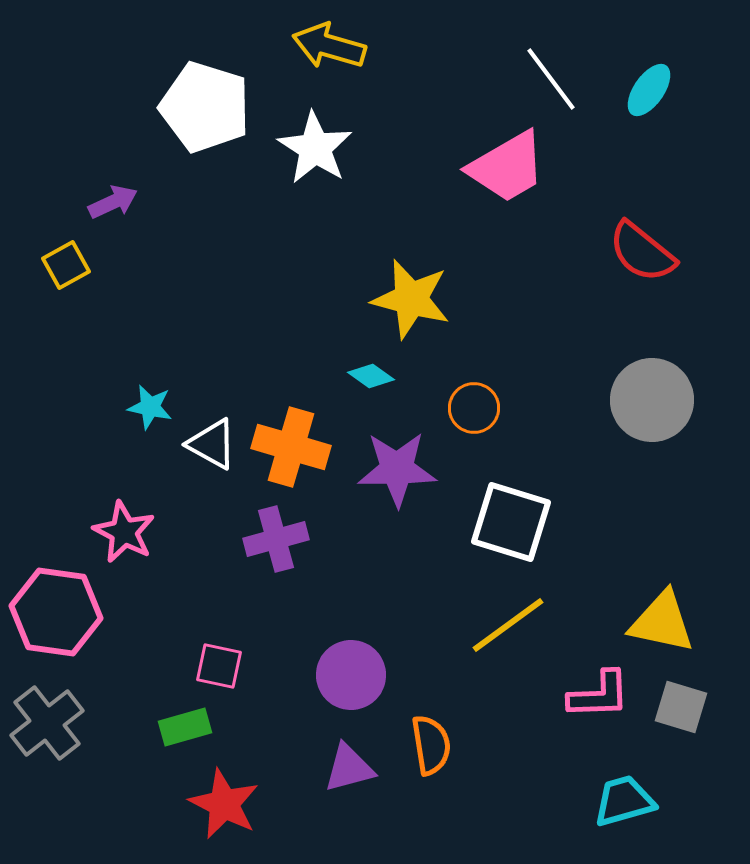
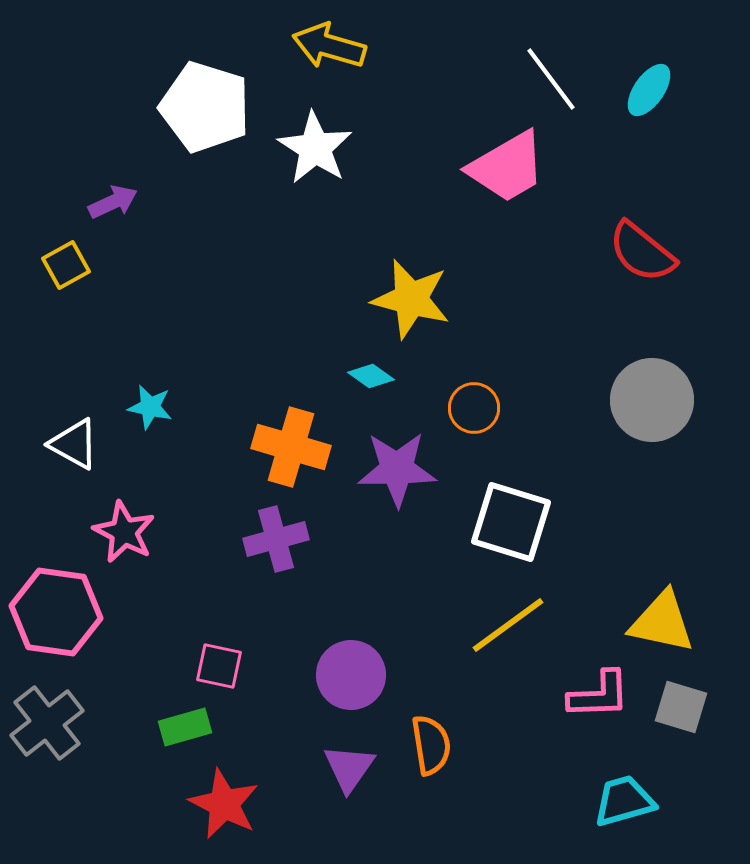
white triangle: moved 138 px left
purple triangle: rotated 40 degrees counterclockwise
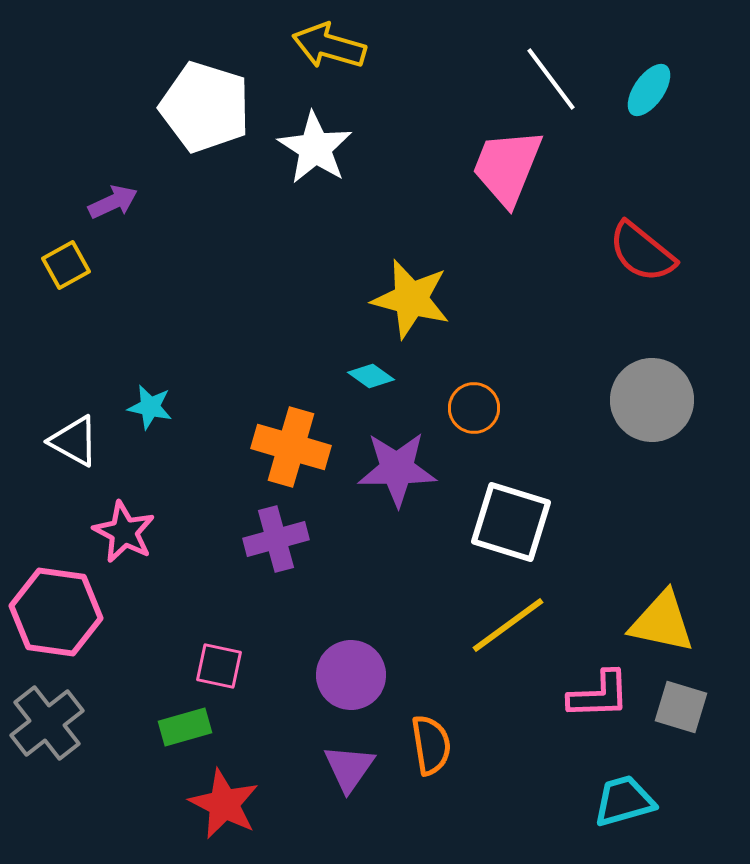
pink trapezoid: rotated 142 degrees clockwise
white triangle: moved 3 px up
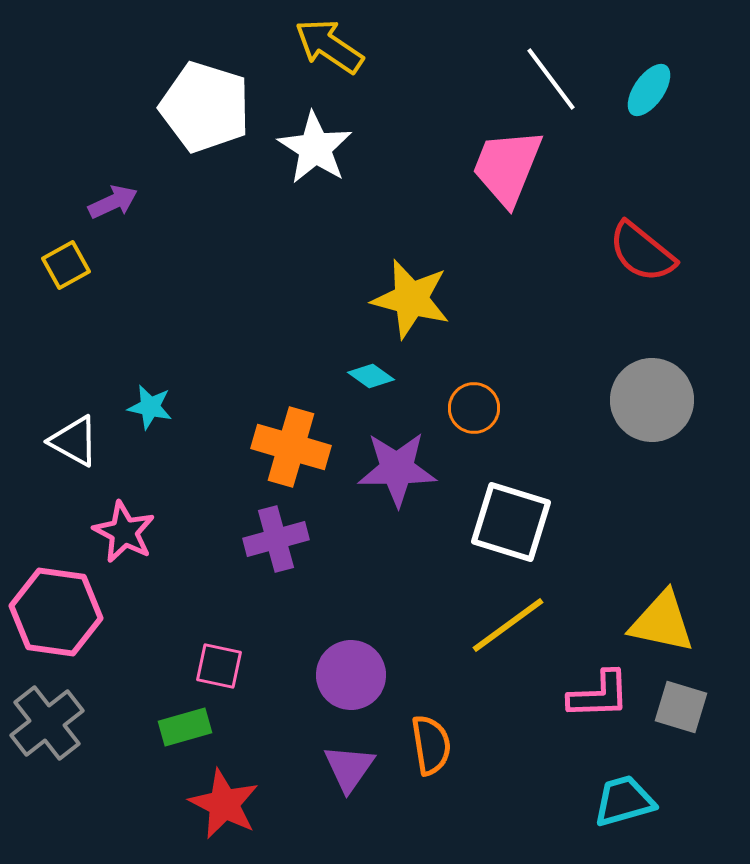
yellow arrow: rotated 18 degrees clockwise
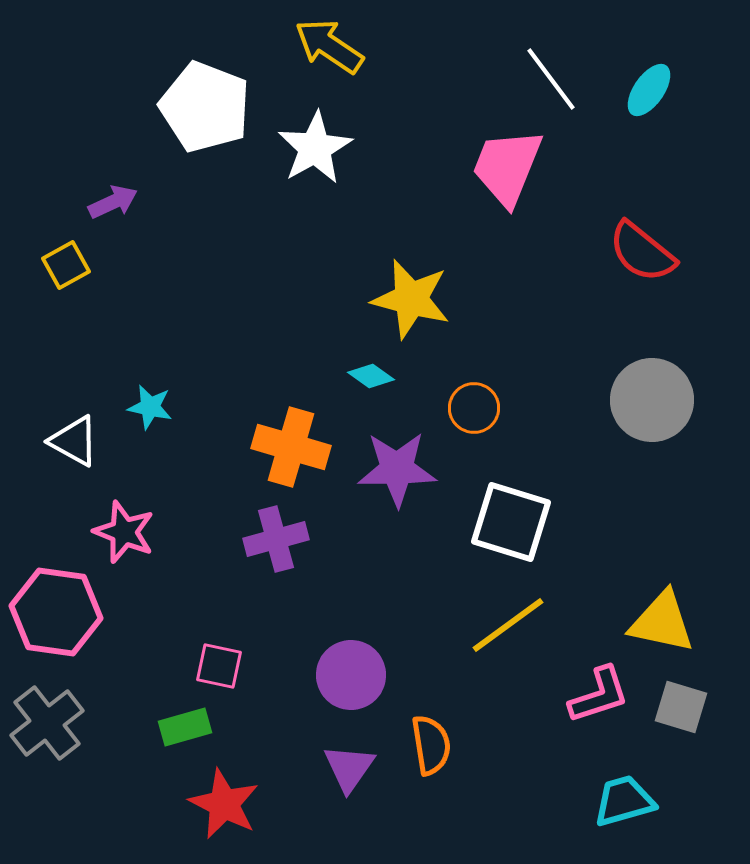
white pentagon: rotated 4 degrees clockwise
white star: rotated 10 degrees clockwise
pink star: rotated 6 degrees counterclockwise
pink L-shape: rotated 16 degrees counterclockwise
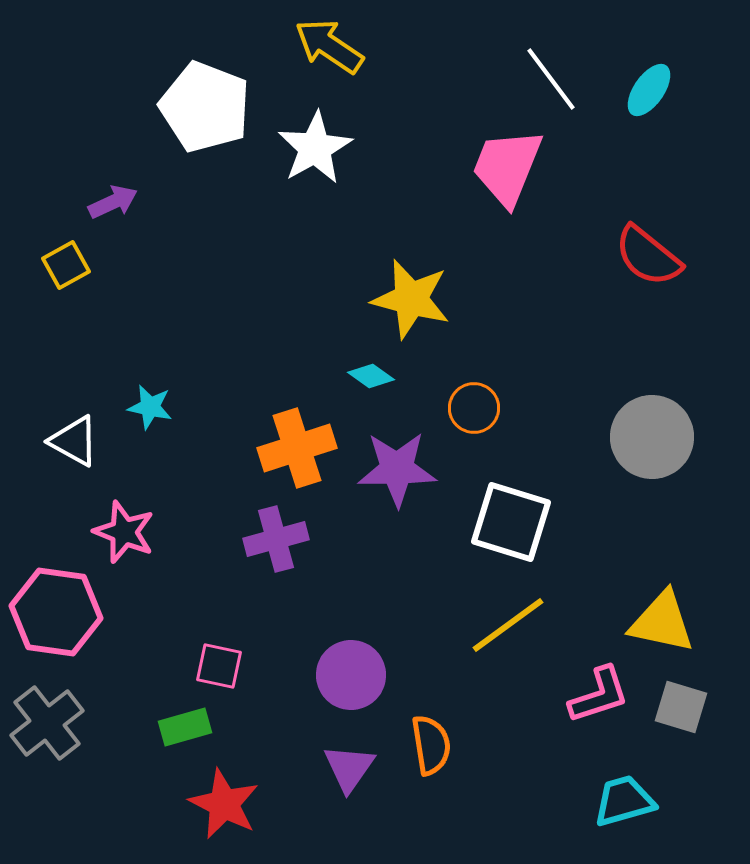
red semicircle: moved 6 px right, 4 px down
gray circle: moved 37 px down
orange cross: moved 6 px right, 1 px down; rotated 34 degrees counterclockwise
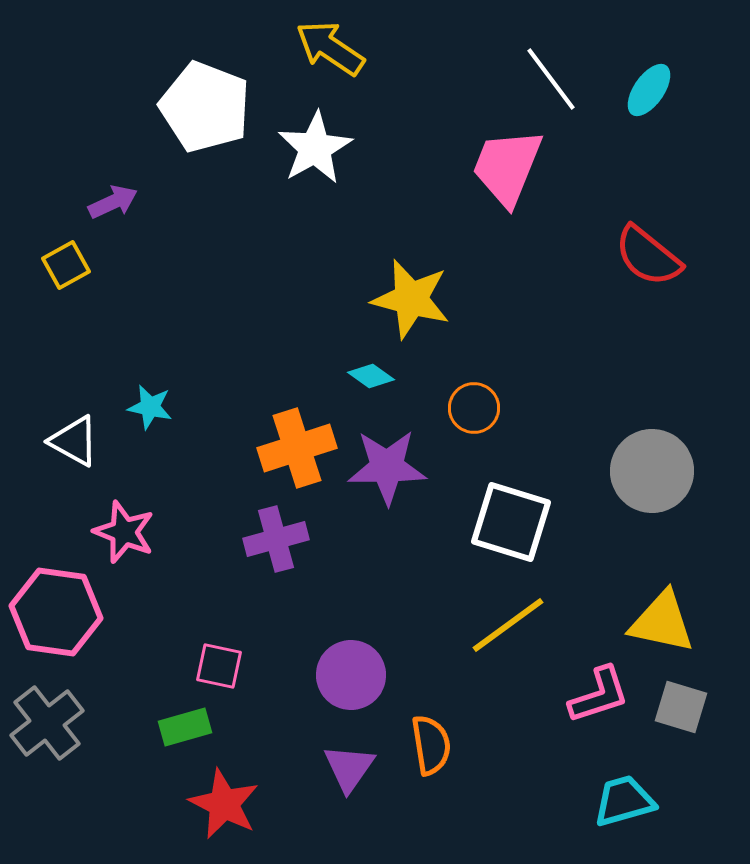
yellow arrow: moved 1 px right, 2 px down
gray circle: moved 34 px down
purple star: moved 10 px left, 2 px up
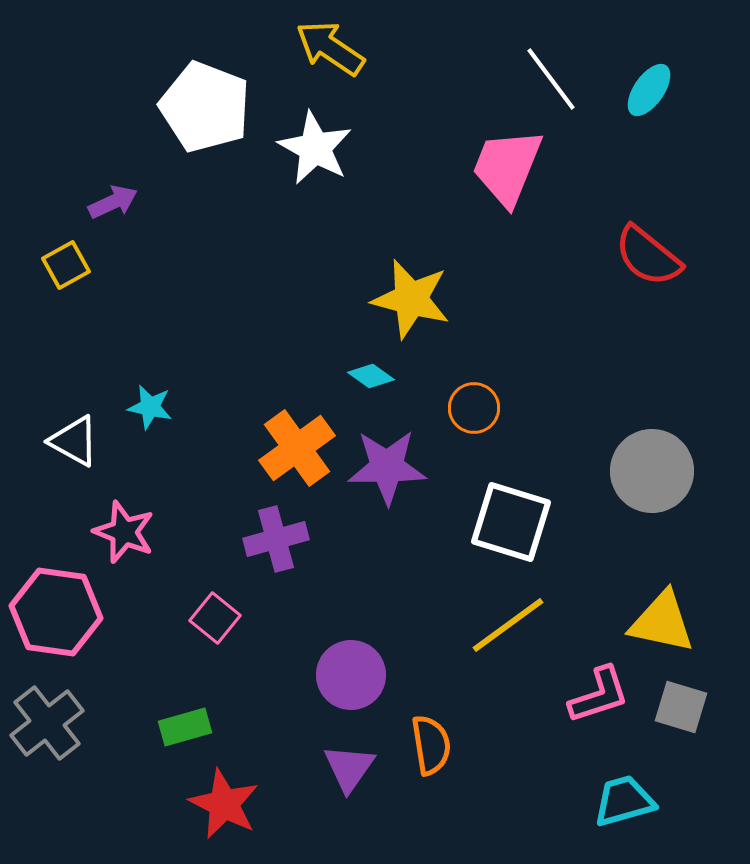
white star: rotated 14 degrees counterclockwise
orange cross: rotated 18 degrees counterclockwise
pink square: moved 4 px left, 48 px up; rotated 27 degrees clockwise
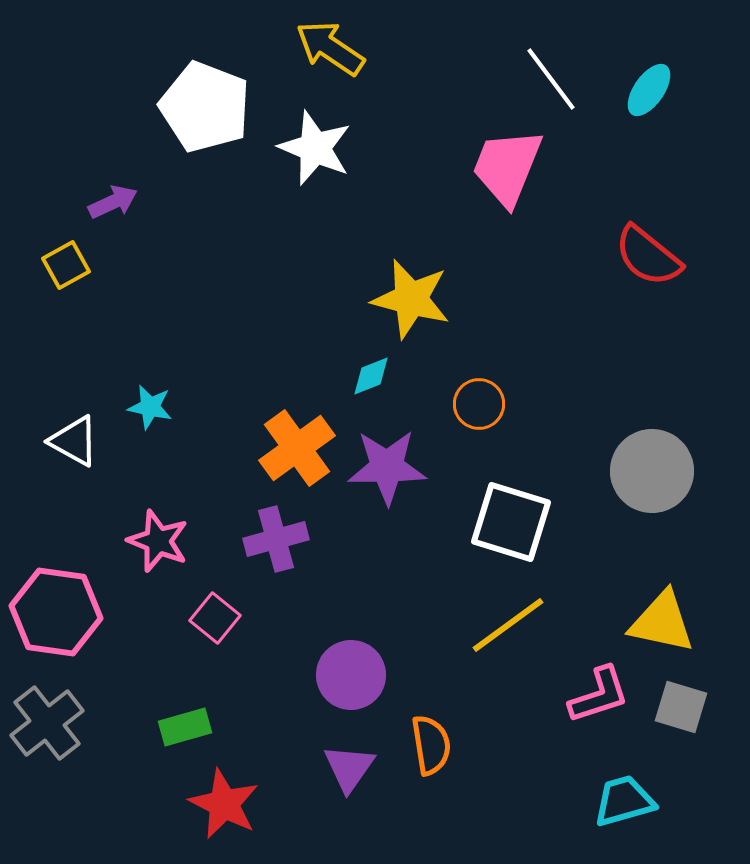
white star: rotated 6 degrees counterclockwise
cyan diamond: rotated 57 degrees counterclockwise
orange circle: moved 5 px right, 4 px up
pink star: moved 34 px right, 9 px down
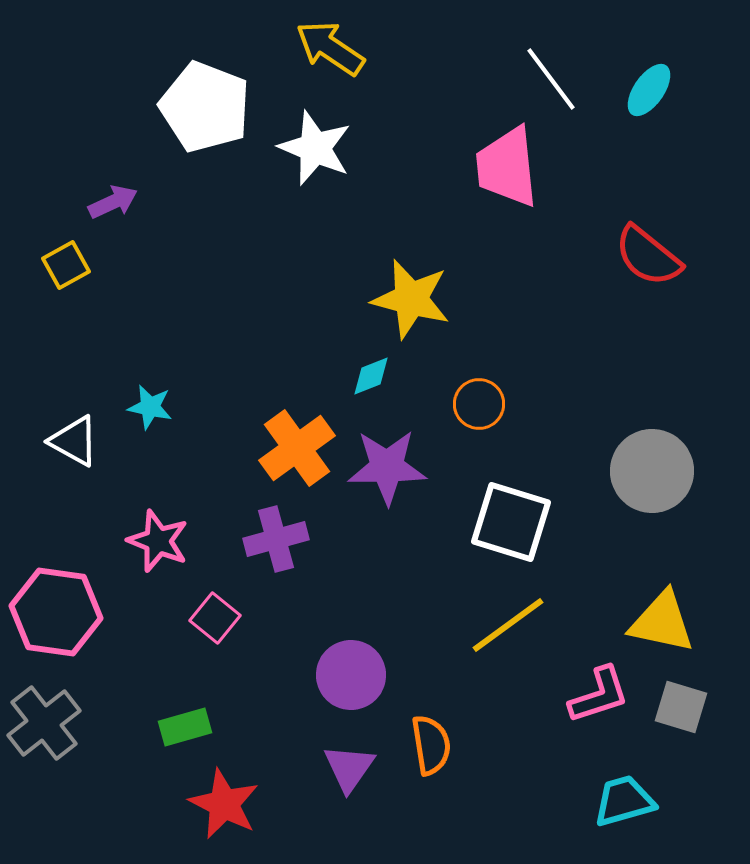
pink trapezoid: rotated 28 degrees counterclockwise
gray cross: moved 3 px left
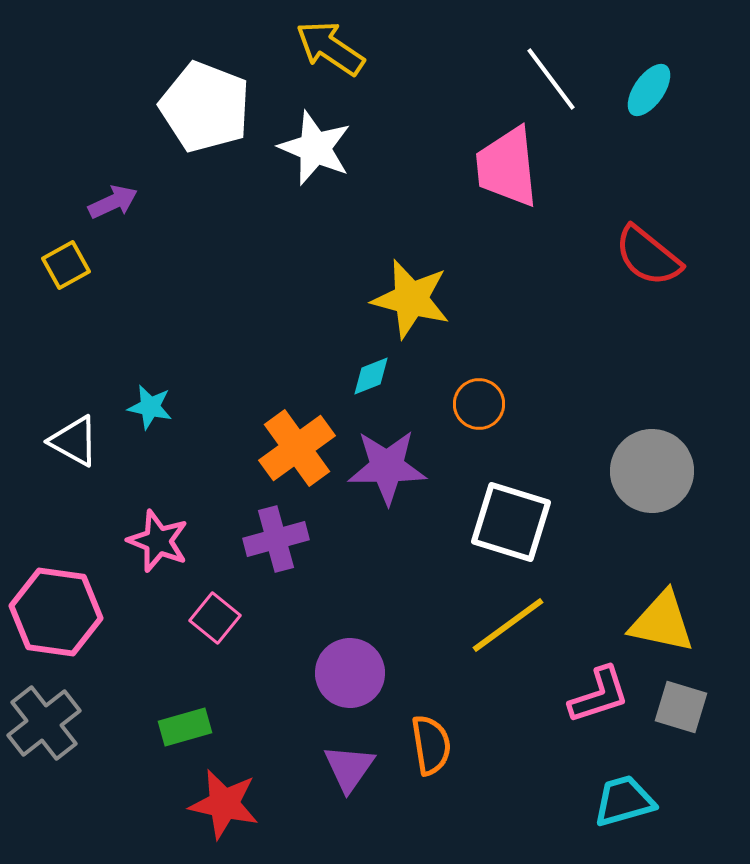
purple circle: moved 1 px left, 2 px up
red star: rotated 14 degrees counterclockwise
